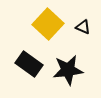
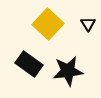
black triangle: moved 5 px right, 3 px up; rotated 35 degrees clockwise
black star: moved 1 px down
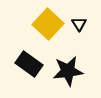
black triangle: moved 9 px left
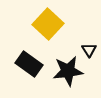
black triangle: moved 10 px right, 26 px down
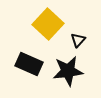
black triangle: moved 11 px left, 10 px up; rotated 14 degrees clockwise
black rectangle: rotated 12 degrees counterclockwise
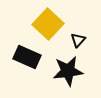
black rectangle: moved 2 px left, 7 px up
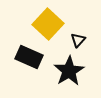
black rectangle: moved 2 px right
black star: moved 1 px right; rotated 24 degrees counterclockwise
